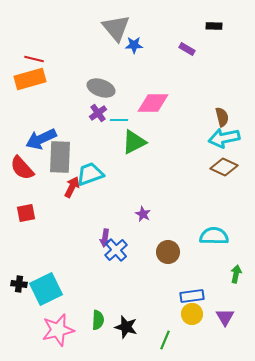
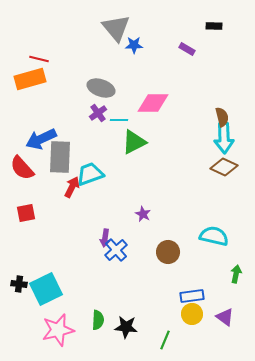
red line: moved 5 px right
cyan arrow: rotated 80 degrees counterclockwise
cyan semicircle: rotated 12 degrees clockwise
purple triangle: rotated 24 degrees counterclockwise
black star: rotated 10 degrees counterclockwise
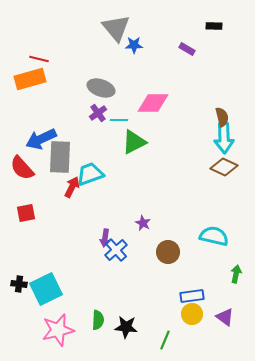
purple star: moved 9 px down
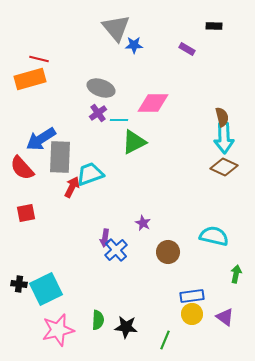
blue arrow: rotated 8 degrees counterclockwise
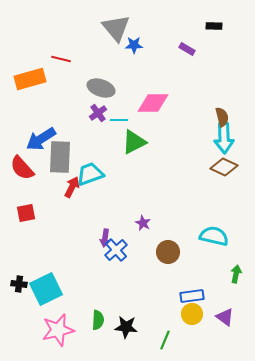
red line: moved 22 px right
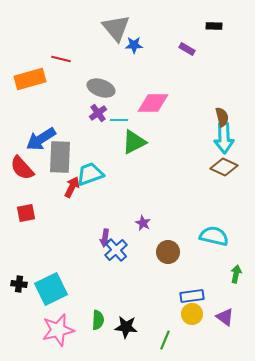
cyan square: moved 5 px right
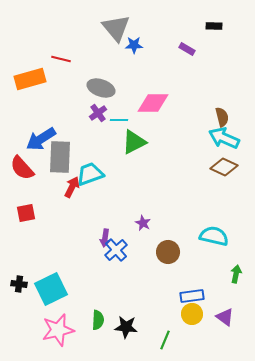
cyan arrow: rotated 116 degrees clockwise
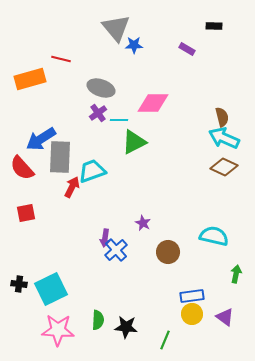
cyan trapezoid: moved 2 px right, 3 px up
pink star: rotated 16 degrees clockwise
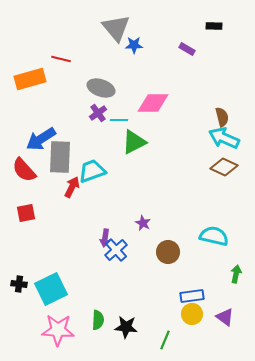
red semicircle: moved 2 px right, 2 px down
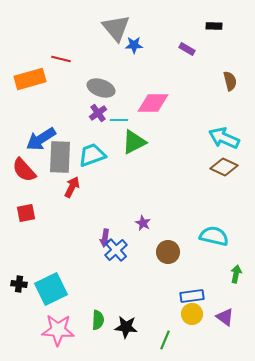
brown semicircle: moved 8 px right, 36 px up
cyan trapezoid: moved 16 px up
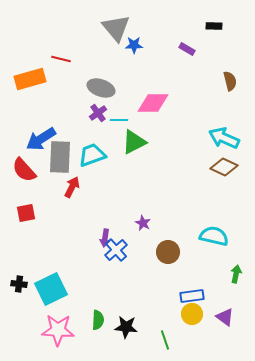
green line: rotated 42 degrees counterclockwise
